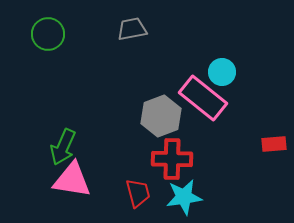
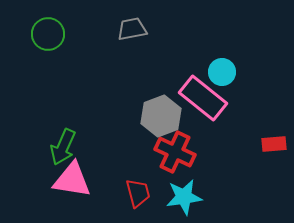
red cross: moved 3 px right, 7 px up; rotated 24 degrees clockwise
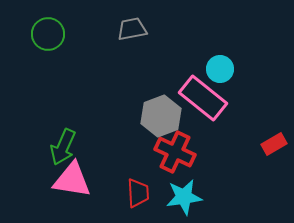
cyan circle: moved 2 px left, 3 px up
red rectangle: rotated 25 degrees counterclockwise
red trapezoid: rotated 12 degrees clockwise
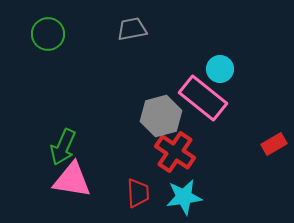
gray hexagon: rotated 6 degrees clockwise
red cross: rotated 9 degrees clockwise
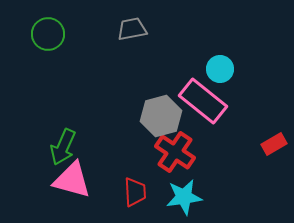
pink rectangle: moved 3 px down
pink triangle: rotated 6 degrees clockwise
red trapezoid: moved 3 px left, 1 px up
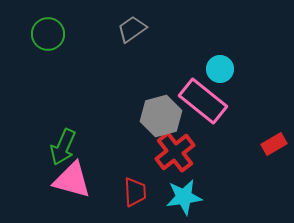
gray trapezoid: rotated 24 degrees counterclockwise
red cross: rotated 18 degrees clockwise
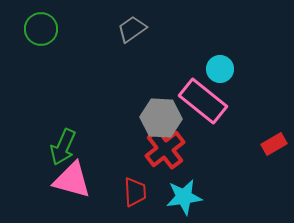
green circle: moved 7 px left, 5 px up
gray hexagon: moved 2 px down; rotated 18 degrees clockwise
red cross: moved 10 px left, 3 px up
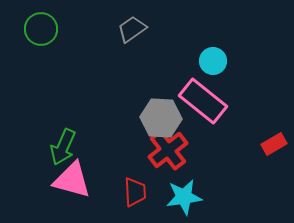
cyan circle: moved 7 px left, 8 px up
red cross: moved 3 px right, 1 px down
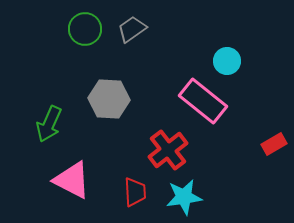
green circle: moved 44 px right
cyan circle: moved 14 px right
gray hexagon: moved 52 px left, 19 px up
green arrow: moved 14 px left, 23 px up
pink triangle: rotated 12 degrees clockwise
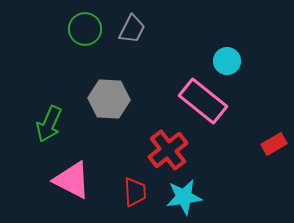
gray trapezoid: rotated 152 degrees clockwise
